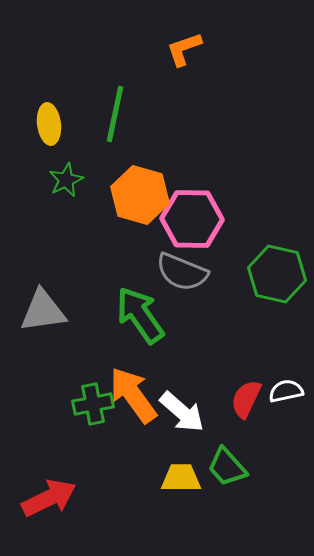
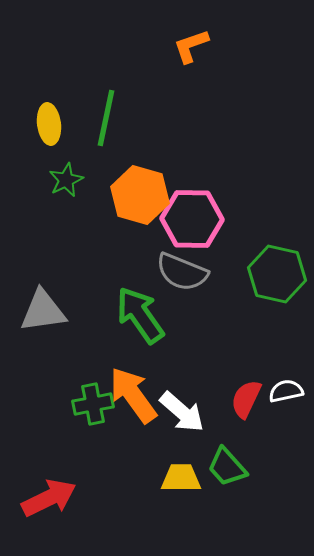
orange L-shape: moved 7 px right, 3 px up
green line: moved 9 px left, 4 px down
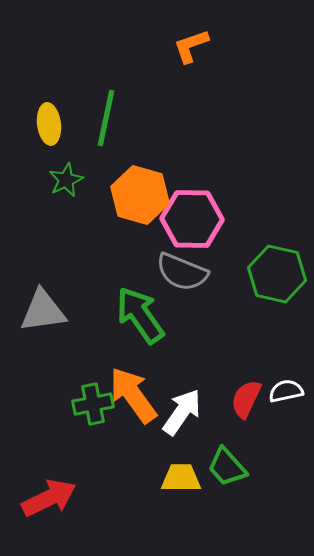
white arrow: rotated 96 degrees counterclockwise
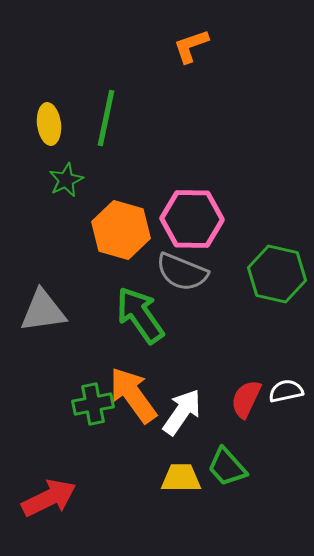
orange hexagon: moved 19 px left, 35 px down
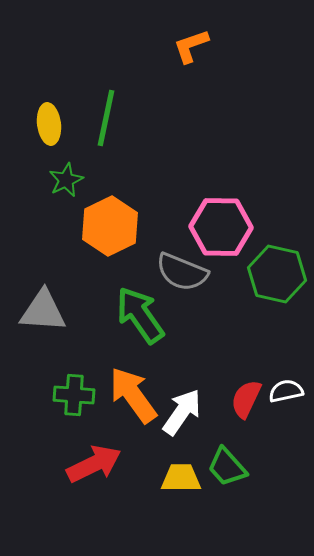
pink hexagon: moved 29 px right, 8 px down
orange hexagon: moved 11 px left, 4 px up; rotated 18 degrees clockwise
gray triangle: rotated 12 degrees clockwise
green cross: moved 19 px left, 9 px up; rotated 15 degrees clockwise
red arrow: moved 45 px right, 34 px up
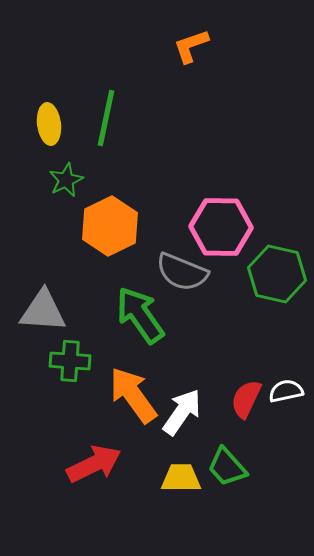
green cross: moved 4 px left, 34 px up
